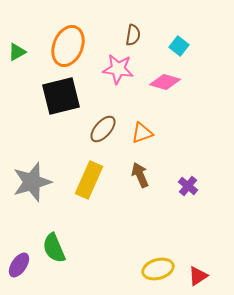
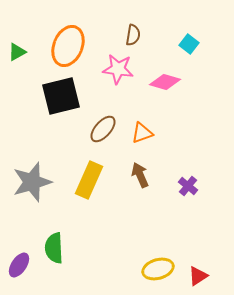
cyan square: moved 10 px right, 2 px up
green semicircle: rotated 20 degrees clockwise
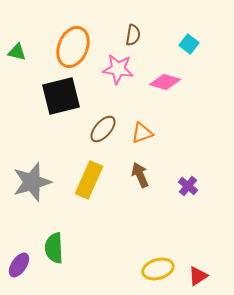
orange ellipse: moved 5 px right, 1 px down
green triangle: rotated 42 degrees clockwise
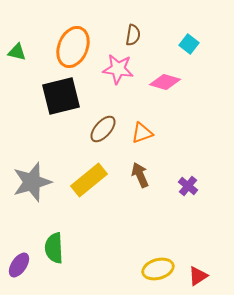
yellow rectangle: rotated 27 degrees clockwise
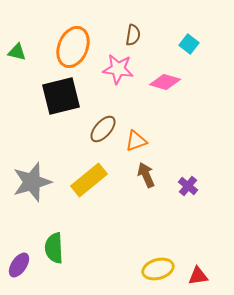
orange triangle: moved 6 px left, 8 px down
brown arrow: moved 6 px right
red triangle: rotated 25 degrees clockwise
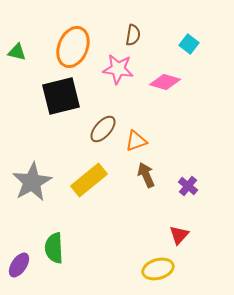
gray star: rotated 12 degrees counterclockwise
red triangle: moved 19 px left, 41 px up; rotated 40 degrees counterclockwise
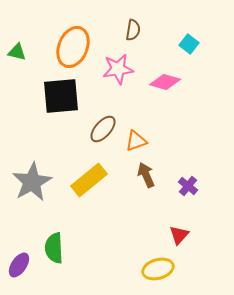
brown semicircle: moved 5 px up
pink star: rotated 16 degrees counterclockwise
black square: rotated 9 degrees clockwise
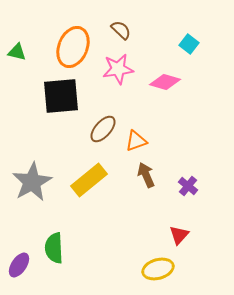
brown semicircle: moved 12 px left; rotated 55 degrees counterclockwise
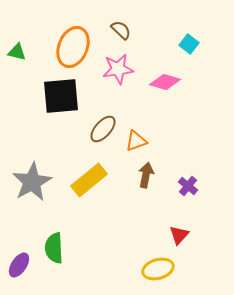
brown arrow: rotated 35 degrees clockwise
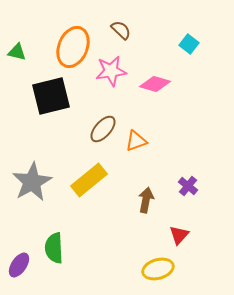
pink star: moved 7 px left, 2 px down
pink diamond: moved 10 px left, 2 px down
black square: moved 10 px left; rotated 9 degrees counterclockwise
brown arrow: moved 25 px down
